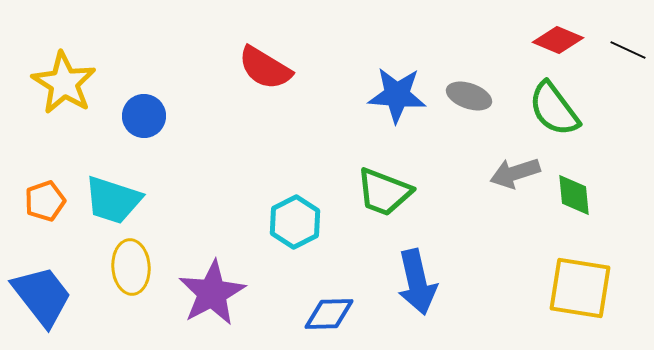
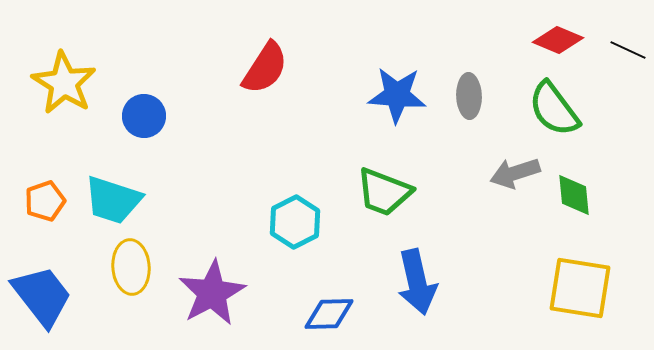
red semicircle: rotated 88 degrees counterclockwise
gray ellipse: rotated 69 degrees clockwise
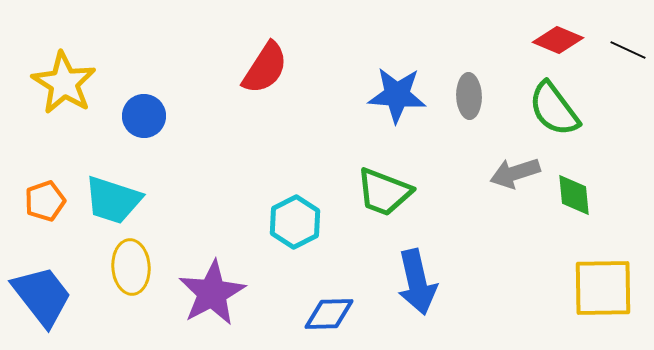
yellow square: moved 23 px right; rotated 10 degrees counterclockwise
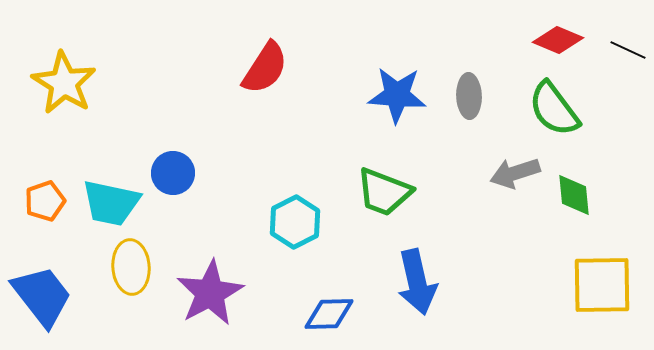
blue circle: moved 29 px right, 57 px down
cyan trapezoid: moved 2 px left, 3 px down; rotated 6 degrees counterclockwise
yellow square: moved 1 px left, 3 px up
purple star: moved 2 px left
